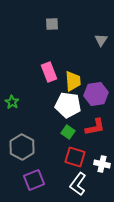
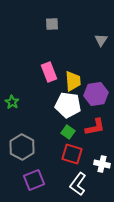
red square: moved 3 px left, 3 px up
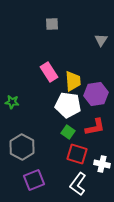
pink rectangle: rotated 12 degrees counterclockwise
green star: rotated 24 degrees counterclockwise
red square: moved 5 px right
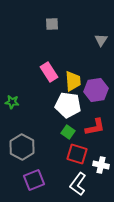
purple hexagon: moved 4 px up
white cross: moved 1 px left, 1 px down
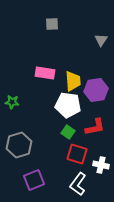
pink rectangle: moved 4 px left, 1 px down; rotated 48 degrees counterclockwise
gray hexagon: moved 3 px left, 2 px up; rotated 15 degrees clockwise
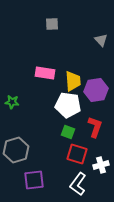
gray triangle: rotated 16 degrees counterclockwise
red L-shape: rotated 60 degrees counterclockwise
green square: rotated 16 degrees counterclockwise
gray hexagon: moved 3 px left, 5 px down
white cross: rotated 28 degrees counterclockwise
purple square: rotated 15 degrees clockwise
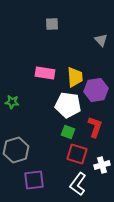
yellow trapezoid: moved 2 px right, 4 px up
white cross: moved 1 px right
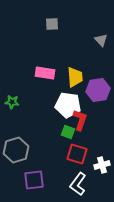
purple hexagon: moved 2 px right
red L-shape: moved 15 px left, 7 px up
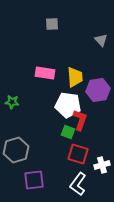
red square: moved 1 px right
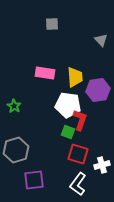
green star: moved 2 px right, 4 px down; rotated 24 degrees clockwise
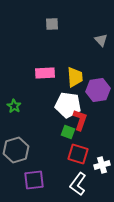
pink rectangle: rotated 12 degrees counterclockwise
